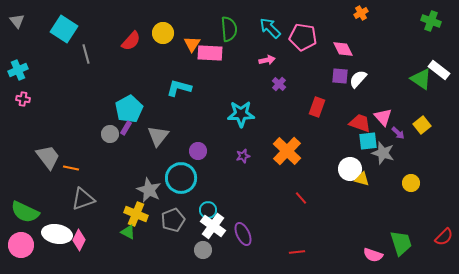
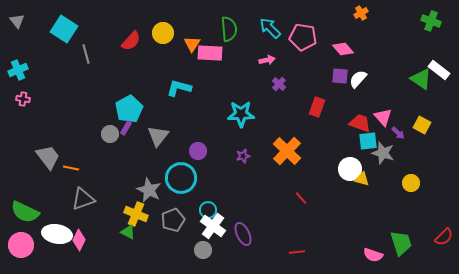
pink diamond at (343, 49): rotated 15 degrees counterclockwise
yellow square at (422, 125): rotated 24 degrees counterclockwise
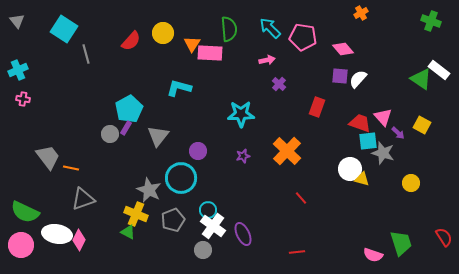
red semicircle at (444, 237): rotated 78 degrees counterclockwise
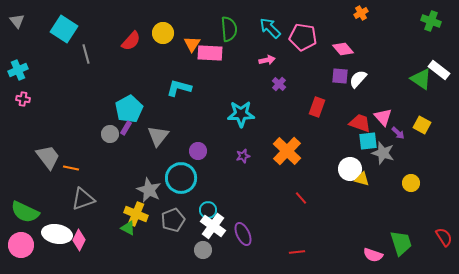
green triangle at (128, 232): moved 4 px up
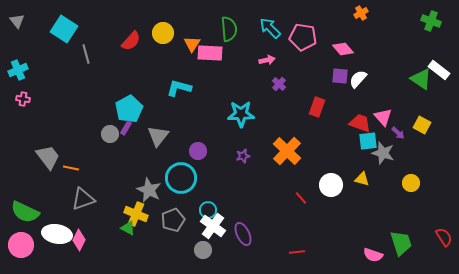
white circle at (350, 169): moved 19 px left, 16 px down
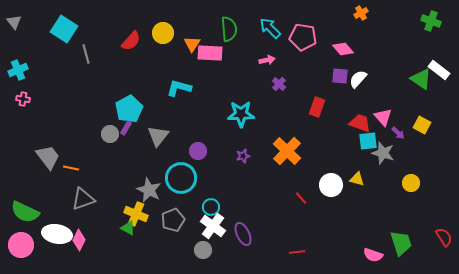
gray triangle at (17, 21): moved 3 px left, 1 px down
yellow triangle at (362, 179): moved 5 px left
cyan circle at (208, 210): moved 3 px right, 3 px up
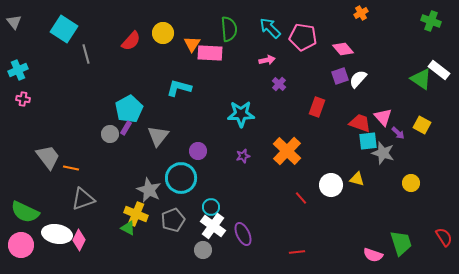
purple square at (340, 76): rotated 24 degrees counterclockwise
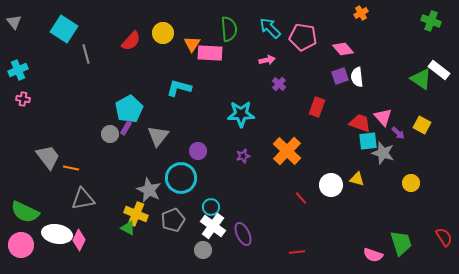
white semicircle at (358, 79): moved 1 px left, 2 px up; rotated 48 degrees counterclockwise
gray triangle at (83, 199): rotated 10 degrees clockwise
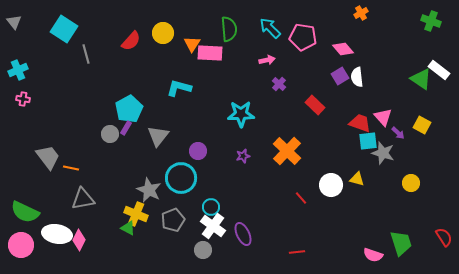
purple square at (340, 76): rotated 12 degrees counterclockwise
red rectangle at (317, 107): moved 2 px left, 2 px up; rotated 66 degrees counterclockwise
